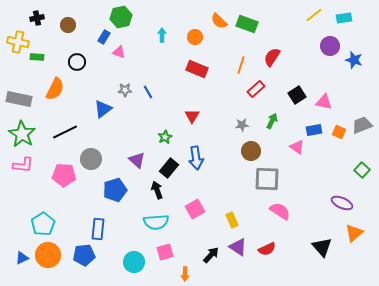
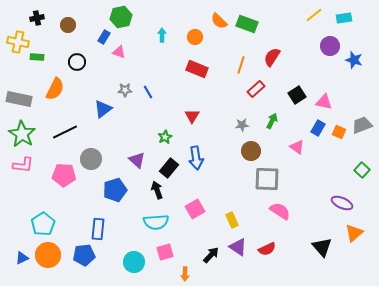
blue rectangle at (314, 130): moved 4 px right, 2 px up; rotated 49 degrees counterclockwise
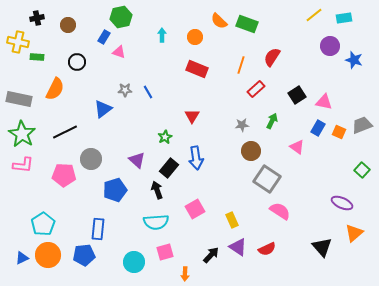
gray square at (267, 179): rotated 32 degrees clockwise
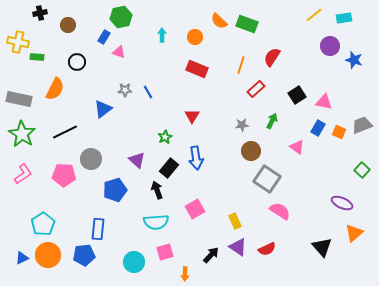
black cross at (37, 18): moved 3 px right, 5 px up
pink L-shape at (23, 165): moved 9 px down; rotated 40 degrees counterclockwise
yellow rectangle at (232, 220): moved 3 px right, 1 px down
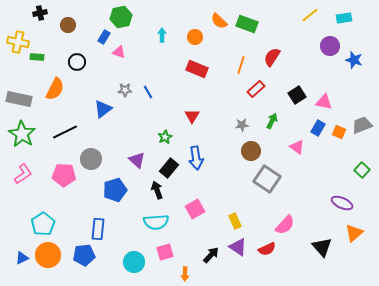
yellow line at (314, 15): moved 4 px left
pink semicircle at (280, 211): moved 5 px right, 14 px down; rotated 100 degrees clockwise
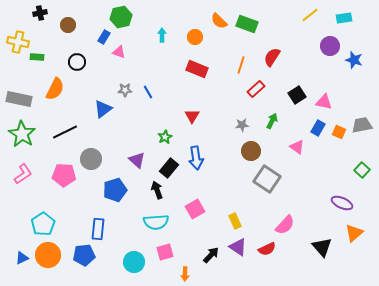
gray trapezoid at (362, 125): rotated 10 degrees clockwise
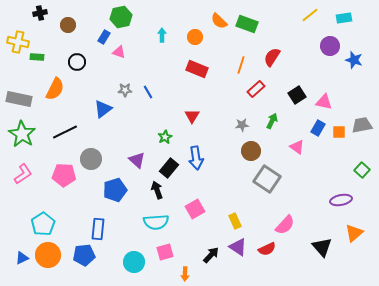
orange square at (339, 132): rotated 24 degrees counterclockwise
purple ellipse at (342, 203): moved 1 px left, 3 px up; rotated 35 degrees counterclockwise
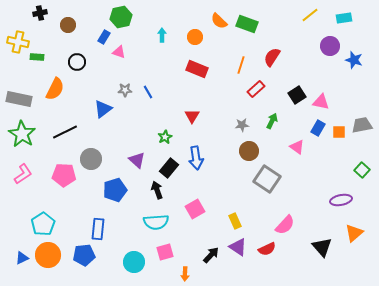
pink triangle at (324, 102): moved 3 px left
brown circle at (251, 151): moved 2 px left
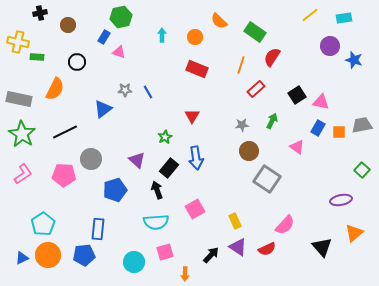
green rectangle at (247, 24): moved 8 px right, 8 px down; rotated 15 degrees clockwise
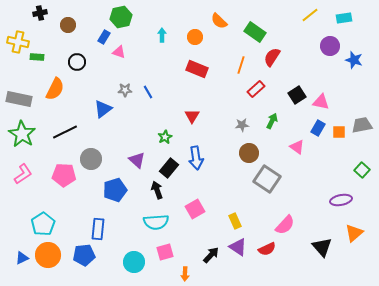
brown circle at (249, 151): moved 2 px down
